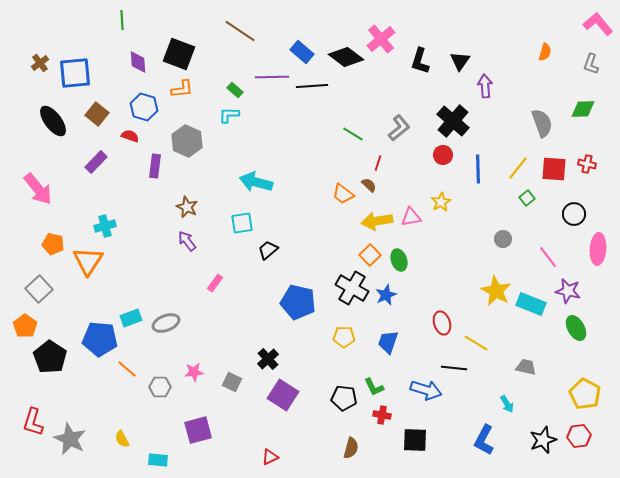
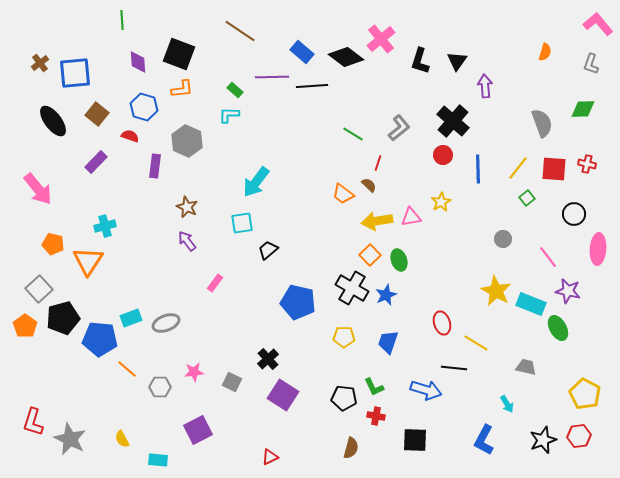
black triangle at (460, 61): moved 3 px left
cyan arrow at (256, 182): rotated 68 degrees counterclockwise
green ellipse at (576, 328): moved 18 px left
black pentagon at (50, 357): moved 13 px right, 39 px up; rotated 24 degrees clockwise
red cross at (382, 415): moved 6 px left, 1 px down
purple square at (198, 430): rotated 12 degrees counterclockwise
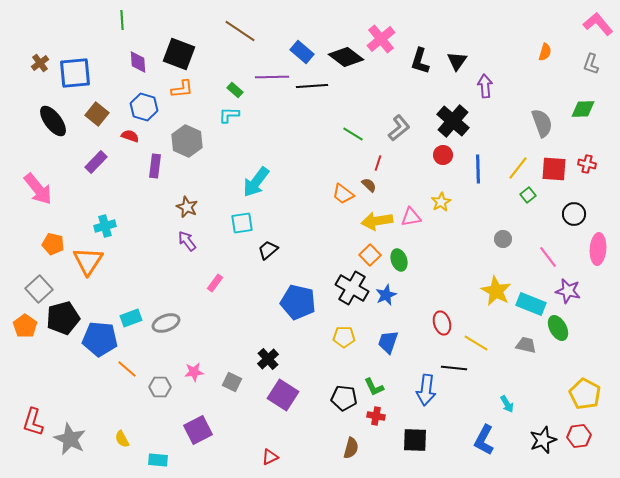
green square at (527, 198): moved 1 px right, 3 px up
gray trapezoid at (526, 367): moved 22 px up
blue arrow at (426, 390): rotated 80 degrees clockwise
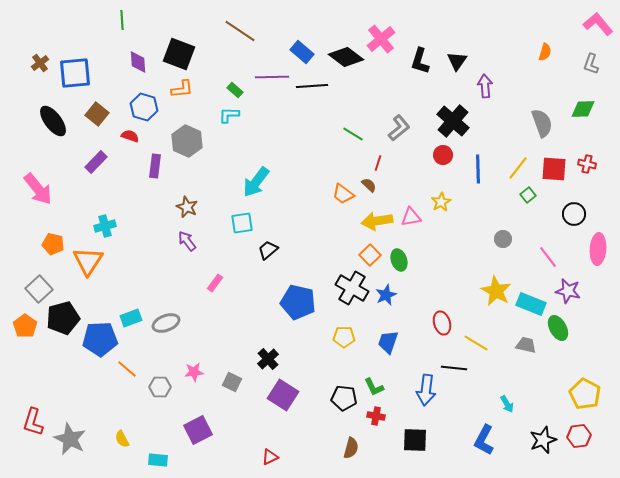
blue pentagon at (100, 339): rotated 8 degrees counterclockwise
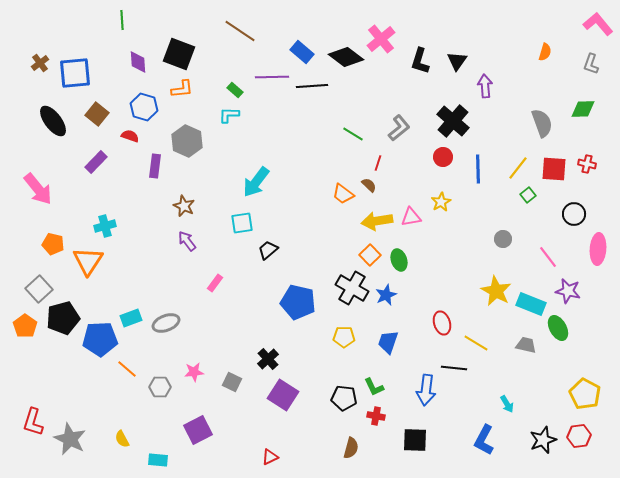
red circle at (443, 155): moved 2 px down
brown star at (187, 207): moved 3 px left, 1 px up
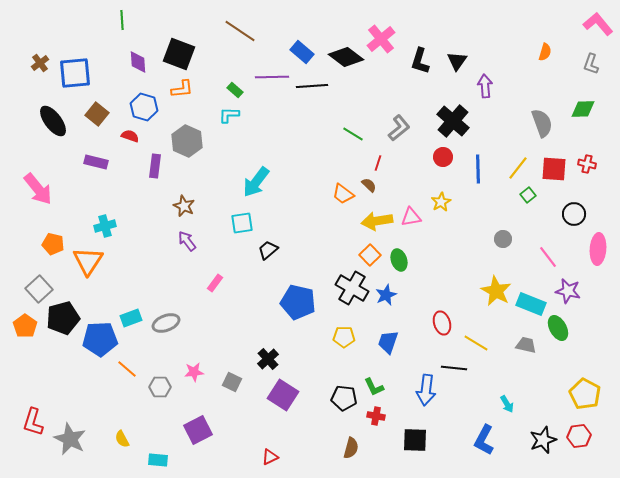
purple rectangle at (96, 162): rotated 60 degrees clockwise
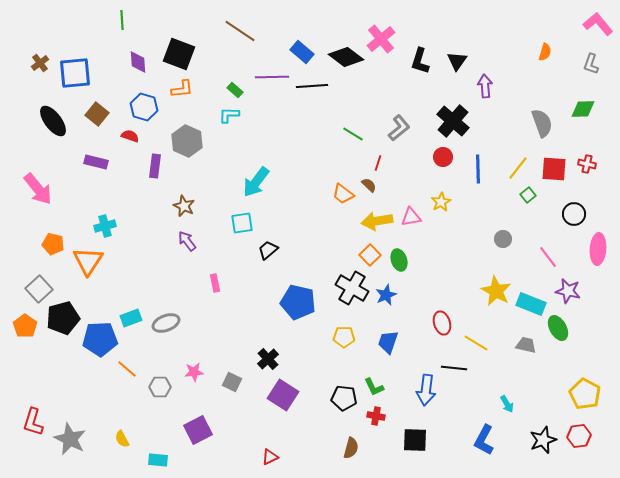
pink rectangle at (215, 283): rotated 48 degrees counterclockwise
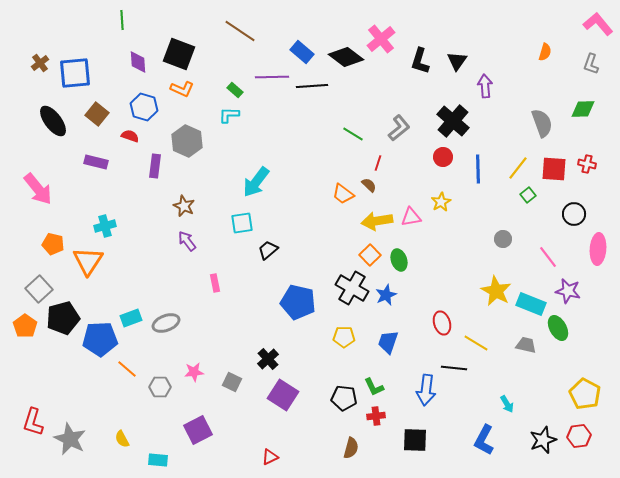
orange L-shape at (182, 89): rotated 30 degrees clockwise
red cross at (376, 416): rotated 18 degrees counterclockwise
